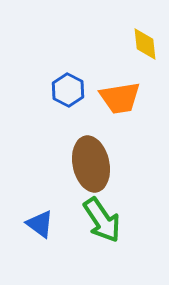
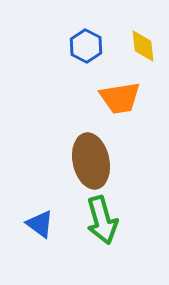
yellow diamond: moved 2 px left, 2 px down
blue hexagon: moved 18 px right, 44 px up
brown ellipse: moved 3 px up
green arrow: rotated 18 degrees clockwise
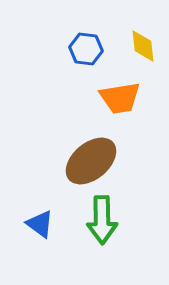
blue hexagon: moved 3 px down; rotated 20 degrees counterclockwise
brown ellipse: rotated 62 degrees clockwise
green arrow: rotated 15 degrees clockwise
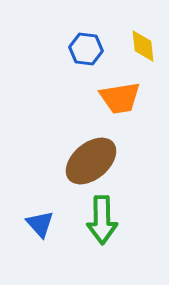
blue triangle: rotated 12 degrees clockwise
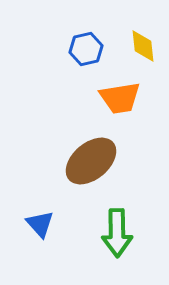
blue hexagon: rotated 20 degrees counterclockwise
green arrow: moved 15 px right, 13 px down
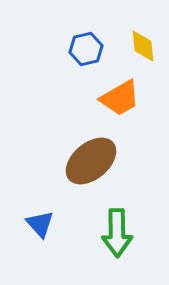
orange trapezoid: rotated 21 degrees counterclockwise
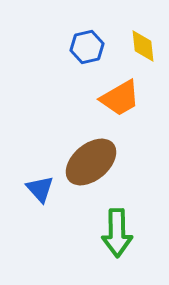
blue hexagon: moved 1 px right, 2 px up
brown ellipse: moved 1 px down
blue triangle: moved 35 px up
